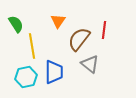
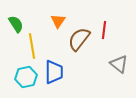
gray triangle: moved 29 px right
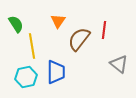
blue trapezoid: moved 2 px right
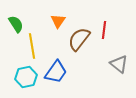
blue trapezoid: rotated 35 degrees clockwise
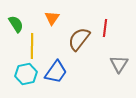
orange triangle: moved 6 px left, 3 px up
red line: moved 1 px right, 2 px up
yellow line: rotated 10 degrees clockwise
gray triangle: rotated 24 degrees clockwise
cyan hexagon: moved 3 px up
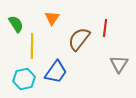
cyan hexagon: moved 2 px left, 5 px down
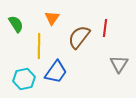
brown semicircle: moved 2 px up
yellow line: moved 7 px right
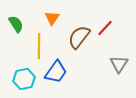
red line: rotated 36 degrees clockwise
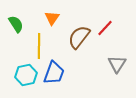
gray triangle: moved 2 px left
blue trapezoid: moved 2 px left, 1 px down; rotated 15 degrees counterclockwise
cyan hexagon: moved 2 px right, 4 px up
